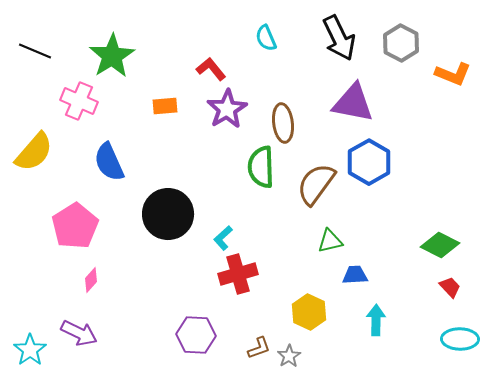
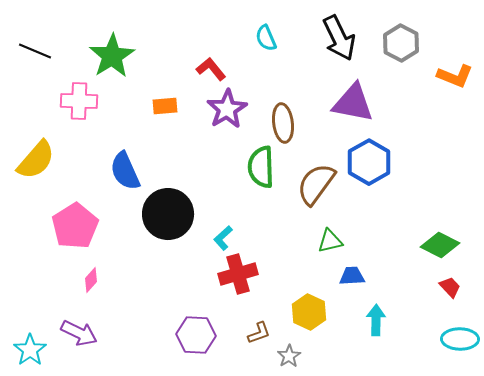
orange L-shape: moved 2 px right, 2 px down
pink cross: rotated 21 degrees counterclockwise
yellow semicircle: moved 2 px right, 8 px down
blue semicircle: moved 16 px right, 9 px down
blue trapezoid: moved 3 px left, 1 px down
brown L-shape: moved 15 px up
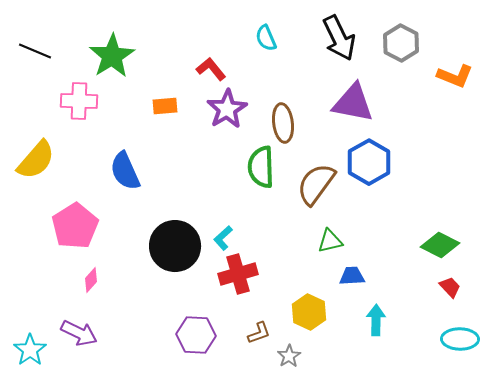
black circle: moved 7 px right, 32 px down
